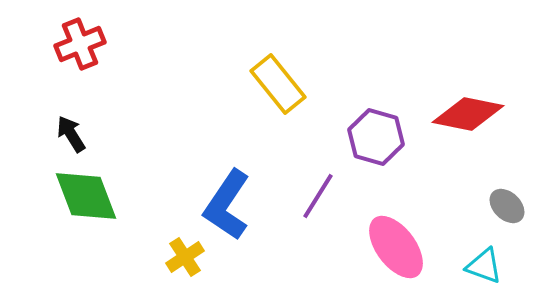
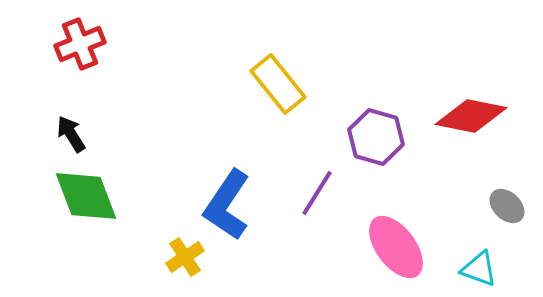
red diamond: moved 3 px right, 2 px down
purple line: moved 1 px left, 3 px up
cyan triangle: moved 5 px left, 3 px down
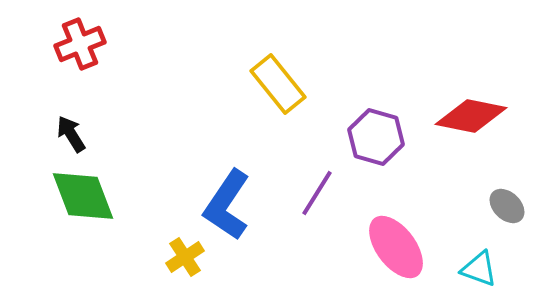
green diamond: moved 3 px left
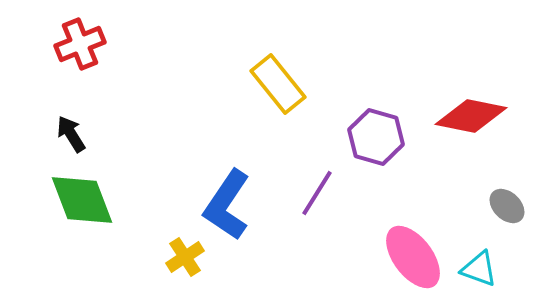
green diamond: moved 1 px left, 4 px down
pink ellipse: moved 17 px right, 10 px down
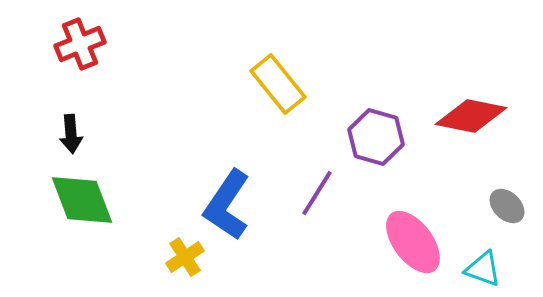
black arrow: rotated 153 degrees counterclockwise
pink ellipse: moved 15 px up
cyan triangle: moved 4 px right
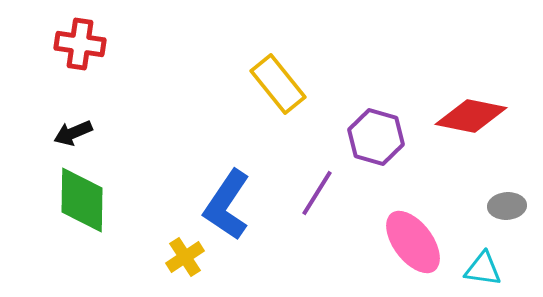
red cross: rotated 30 degrees clockwise
black arrow: moved 2 px right, 1 px up; rotated 72 degrees clockwise
green diamond: rotated 22 degrees clockwise
gray ellipse: rotated 48 degrees counterclockwise
cyan triangle: rotated 12 degrees counterclockwise
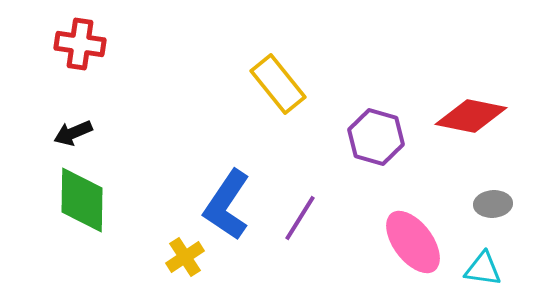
purple line: moved 17 px left, 25 px down
gray ellipse: moved 14 px left, 2 px up
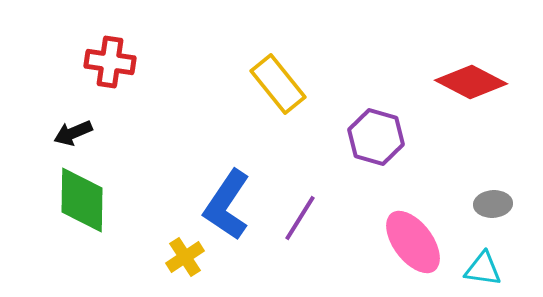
red cross: moved 30 px right, 18 px down
red diamond: moved 34 px up; rotated 16 degrees clockwise
